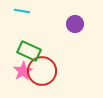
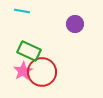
red circle: moved 1 px down
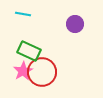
cyan line: moved 1 px right, 3 px down
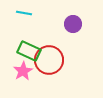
cyan line: moved 1 px right, 1 px up
purple circle: moved 2 px left
red circle: moved 7 px right, 12 px up
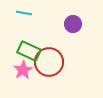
red circle: moved 2 px down
pink star: moved 1 px up
